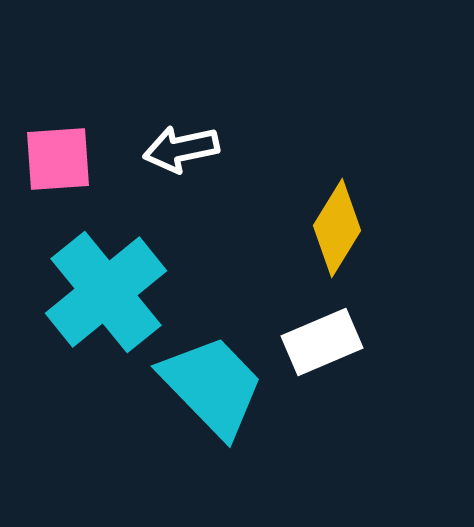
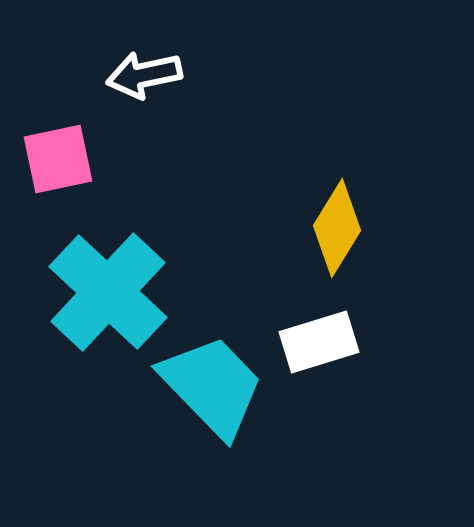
white arrow: moved 37 px left, 74 px up
pink square: rotated 8 degrees counterclockwise
cyan cross: moved 2 px right; rotated 8 degrees counterclockwise
white rectangle: moved 3 px left; rotated 6 degrees clockwise
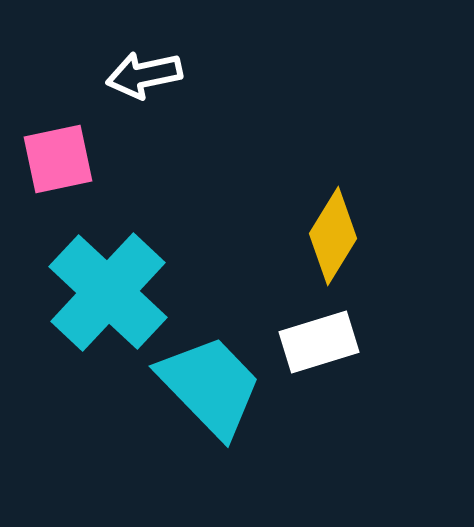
yellow diamond: moved 4 px left, 8 px down
cyan trapezoid: moved 2 px left
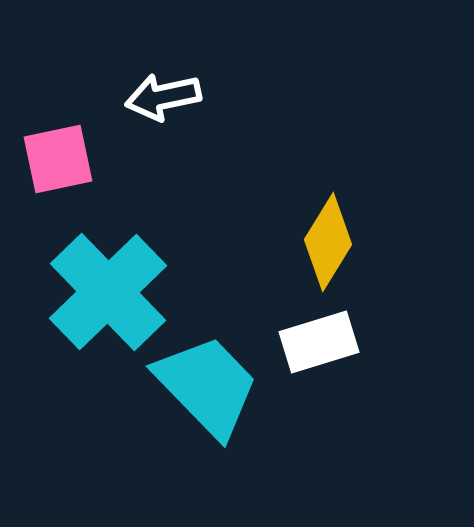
white arrow: moved 19 px right, 22 px down
yellow diamond: moved 5 px left, 6 px down
cyan cross: rotated 3 degrees clockwise
cyan trapezoid: moved 3 px left
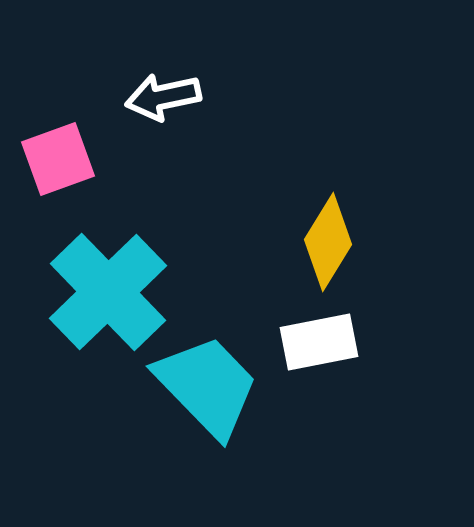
pink square: rotated 8 degrees counterclockwise
white rectangle: rotated 6 degrees clockwise
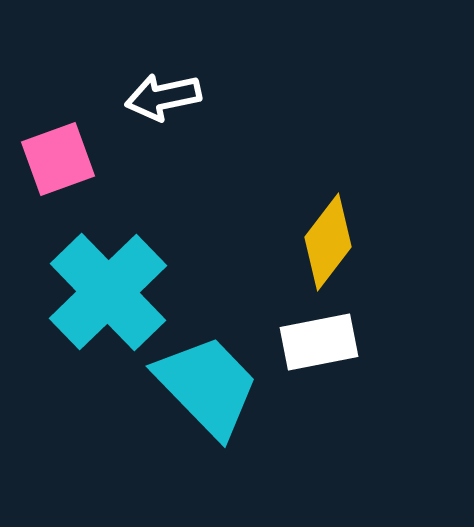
yellow diamond: rotated 6 degrees clockwise
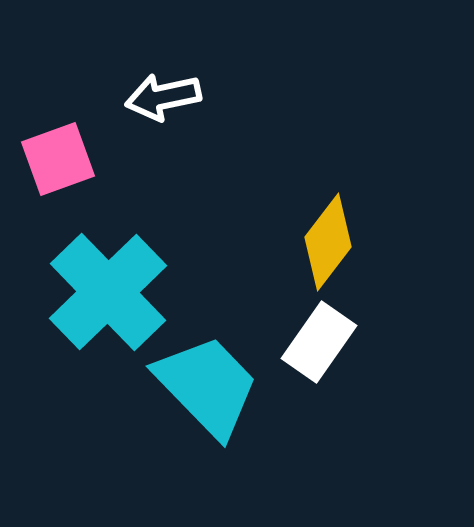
white rectangle: rotated 44 degrees counterclockwise
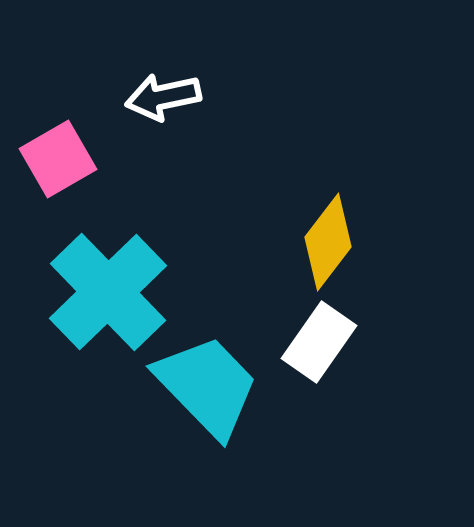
pink square: rotated 10 degrees counterclockwise
